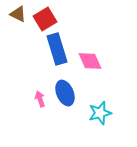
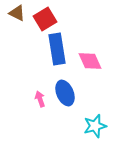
brown triangle: moved 1 px left, 1 px up
blue rectangle: rotated 8 degrees clockwise
cyan star: moved 5 px left, 13 px down
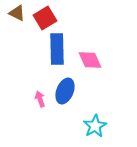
red square: moved 1 px up
blue rectangle: rotated 8 degrees clockwise
pink diamond: moved 1 px up
blue ellipse: moved 2 px up; rotated 45 degrees clockwise
cyan star: rotated 15 degrees counterclockwise
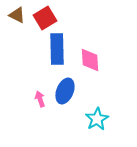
brown triangle: moved 2 px down
pink diamond: rotated 20 degrees clockwise
cyan star: moved 2 px right, 7 px up
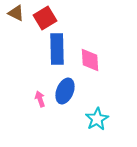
brown triangle: moved 1 px left, 2 px up
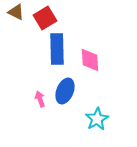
brown triangle: moved 1 px up
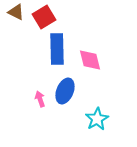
red square: moved 1 px left, 1 px up
pink diamond: rotated 10 degrees counterclockwise
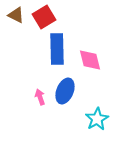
brown triangle: moved 3 px down
pink arrow: moved 2 px up
